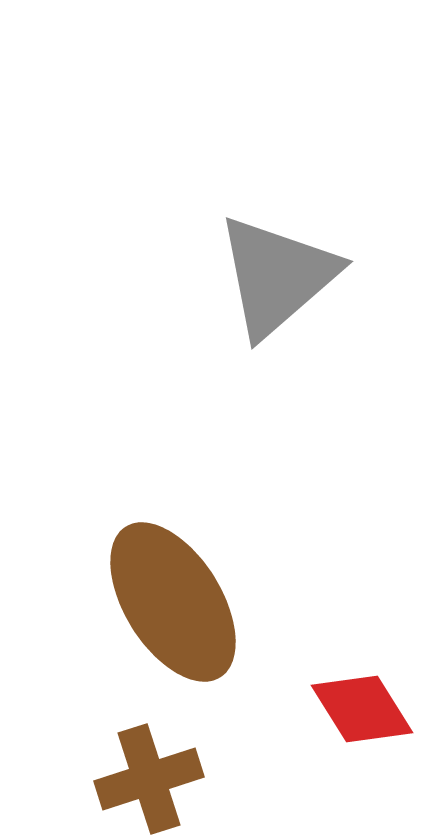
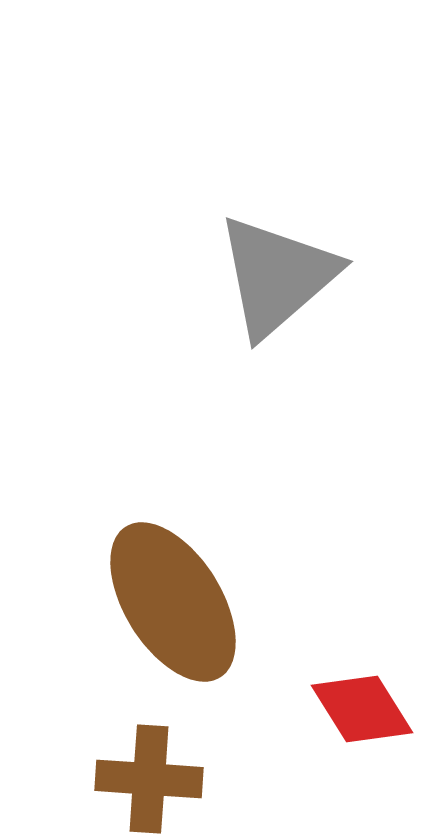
brown cross: rotated 22 degrees clockwise
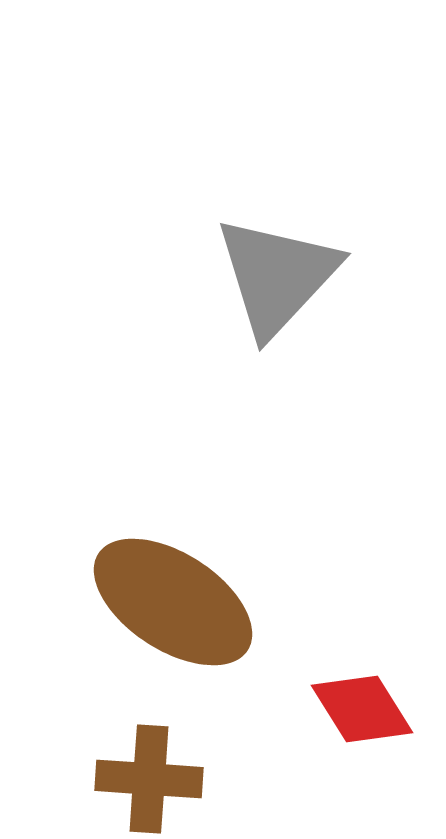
gray triangle: rotated 6 degrees counterclockwise
brown ellipse: rotated 25 degrees counterclockwise
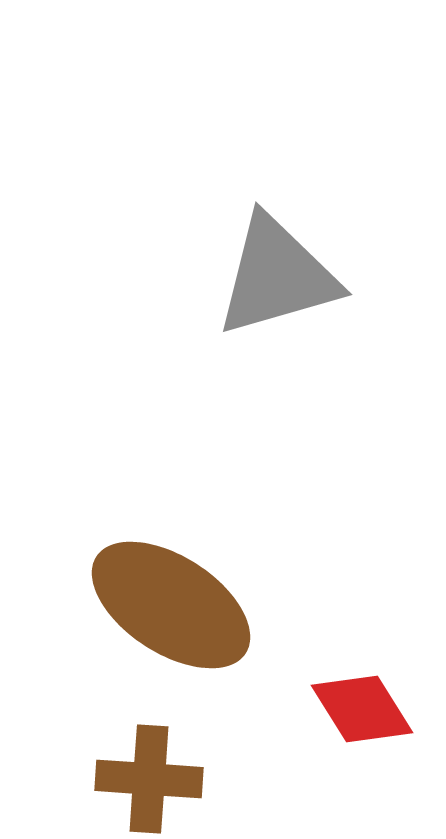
gray triangle: rotated 31 degrees clockwise
brown ellipse: moved 2 px left, 3 px down
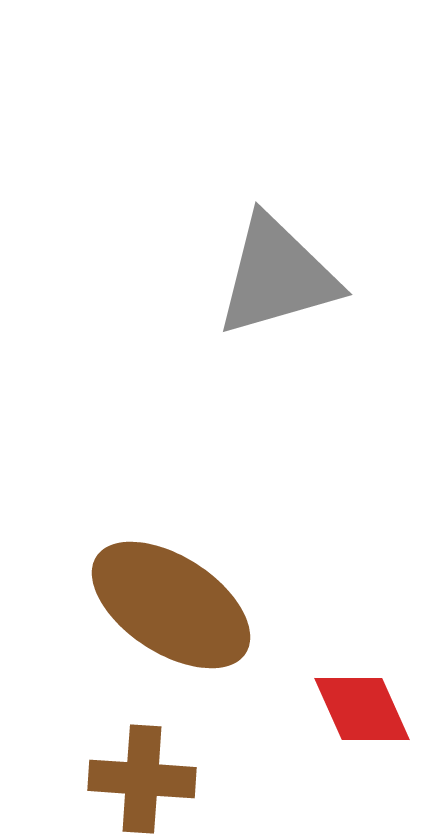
red diamond: rotated 8 degrees clockwise
brown cross: moved 7 px left
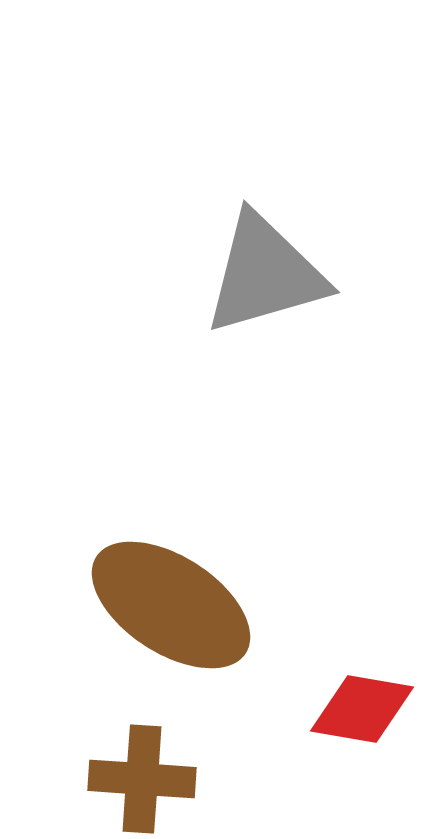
gray triangle: moved 12 px left, 2 px up
red diamond: rotated 56 degrees counterclockwise
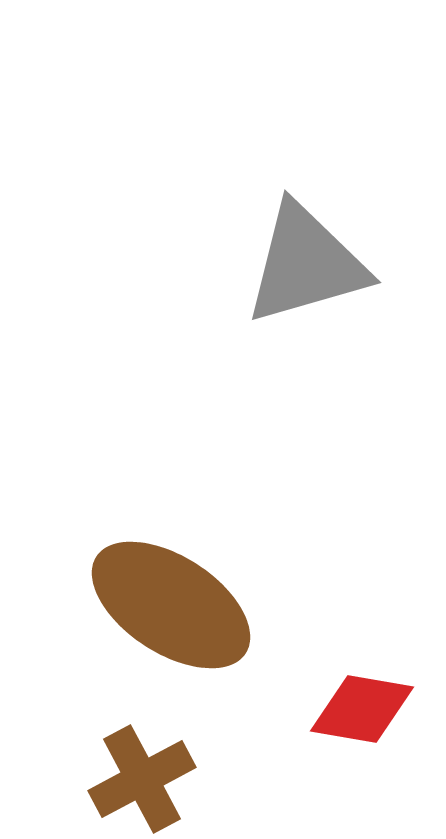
gray triangle: moved 41 px right, 10 px up
brown cross: rotated 32 degrees counterclockwise
